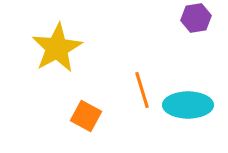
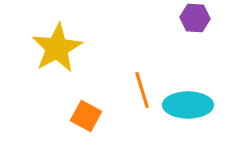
purple hexagon: moved 1 px left; rotated 12 degrees clockwise
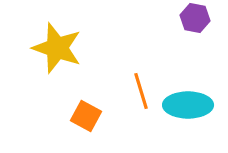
purple hexagon: rotated 8 degrees clockwise
yellow star: rotated 24 degrees counterclockwise
orange line: moved 1 px left, 1 px down
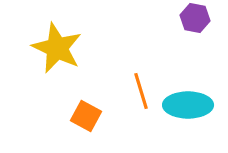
yellow star: rotated 6 degrees clockwise
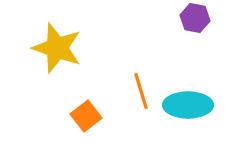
yellow star: rotated 6 degrees counterclockwise
orange square: rotated 24 degrees clockwise
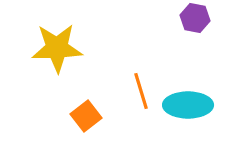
yellow star: rotated 21 degrees counterclockwise
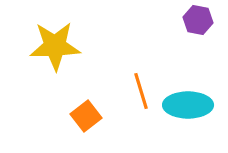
purple hexagon: moved 3 px right, 2 px down
yellow star: moved 2 px left, 2 px up
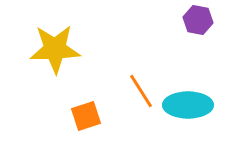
yellow star: moved 3 px down
orange line: rotated 15 degrees counterclockwise
orange square: rotated 20 degrees clockwise
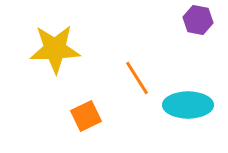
orange line: moved 4 px left, 13 px up
orange square: rotated 8 degrees counterclockwise
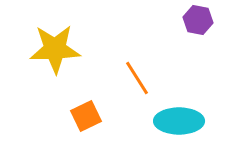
cyan ellipse: moved 9 px left, 16 px down
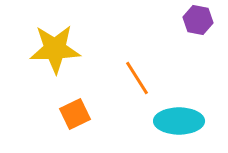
orange square: moved 11 px left, 2 px up
